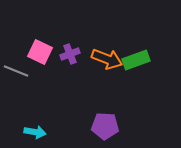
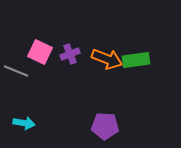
green rectangle: rotated 12 degrees clockwise
cyan arrow: moved 11 px left, 9 px up
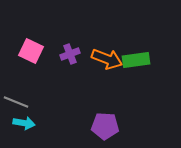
pink square: moved 9 px left, 1 px up
gray line: moved 31 px down
